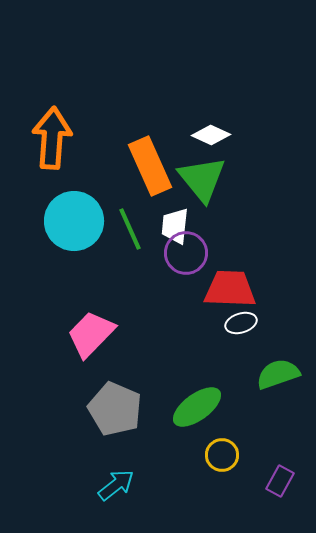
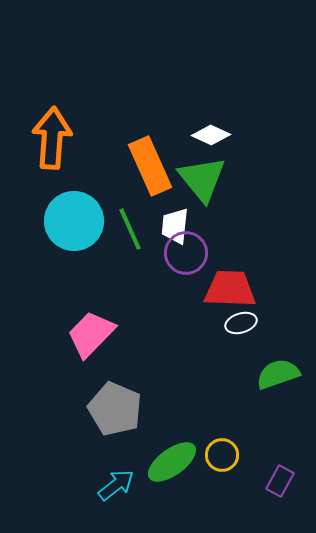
green ellipse: moved 25 px left, 55 px down
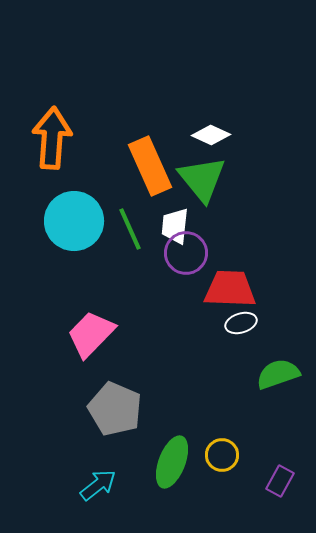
green ellipse: rotated 33 degrees counterclockwise
cyan arrow: moved 18 px left
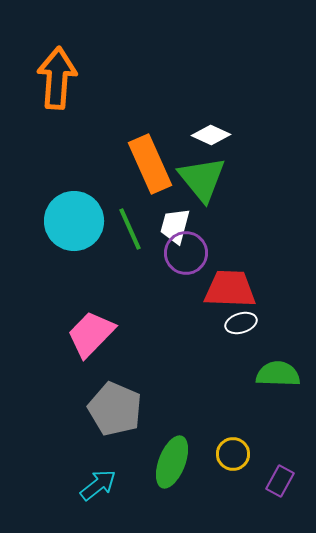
orange arrow: moved 5 px right, 60 px up
orange rectangle: moved 2 px up
white trapezoid: rotated 9 degrees clockwise
green semicircle: rotated 21 degrees clockwise
yellow circle: moved 11 px right, 1 px up
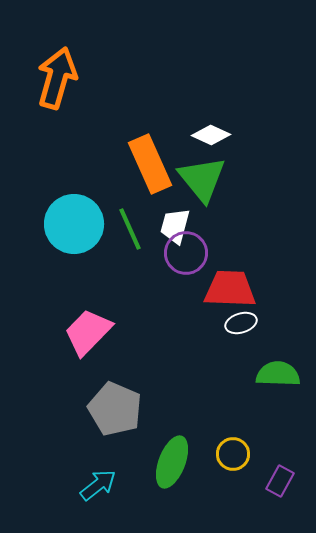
orange arrow: rotated 12 degrees clockwise
cyan circle: moved 3 px down
pink trapezoid: moved 3 px left, 2 px up
